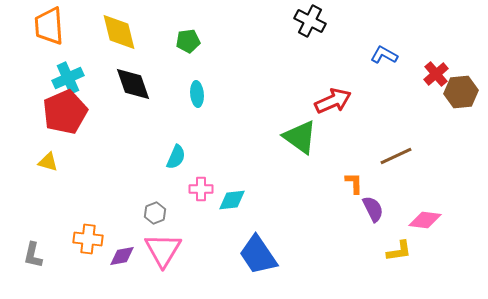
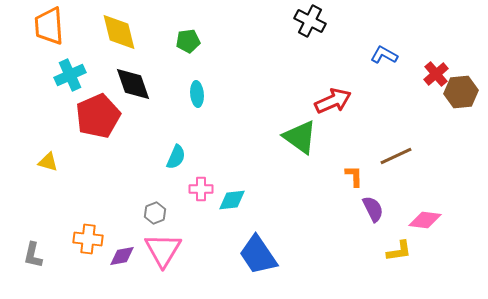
cyan cross: moved 2 px right, 3 px up
red pentagon: moved 33 px right, 4 px down
orange L-shape: moved 7 px up
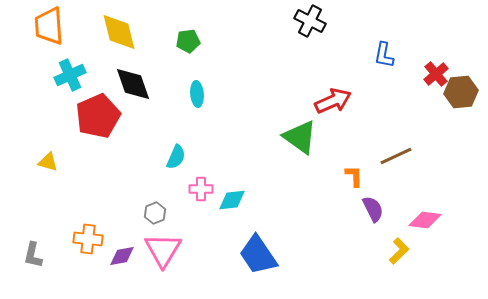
blue L-shape: rotated 108 degrees counterclockwise
yellow L-shape: rotated 36 degrees counterclockwise
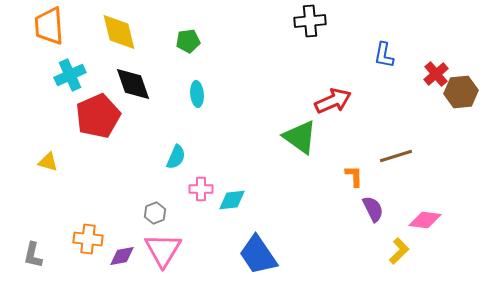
black cross: rotated 32 degrees counterclockwise
brown line: rotated 8 degrees clockwise
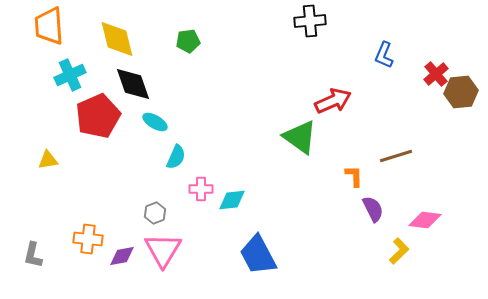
yellow diamond: moved 2 px left, 7 px down
blue L-shape: rotated 12 degrees clockwise
cyan ellipse: moved 42 px left, 28 px down; rotated 55 degrees counterclockwise
yellow triangle: moved 2 px up; rotated 25 degrees counterclockwise
blue trapezoid: rotated 6 degrees clockwise
